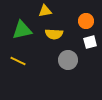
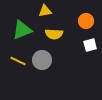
green triangle: rotated 10 degrees counterclockwise
white square: moved 3 px down
gray circle: moved 26 px left
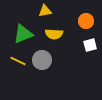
green triangle: moved 1 px right, 4 px down
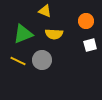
yellow triangle: rotated 32 degrees clockwise
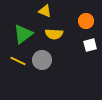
green triangle: rotated 15 degrees counterclockwise
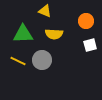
green triangle: rotated 35 degrees clockwise
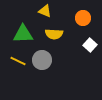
orange circle: moved 3 px left, 3 px up
white square: rotated 32 degrees counterclockwise
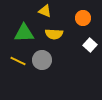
green triangle: moved 1 px right, 1 px up
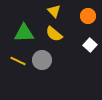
yellow triangle: moved 9 px right; rotated 24 degrees clockwise
orange circle: moved 5 px right, 2 px up
yellow semicircle: rotated 36 degrees clockwise
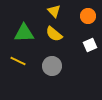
white square: rotated 24 degrees clockwise
gray circle: moved 10 px right, 6 px down
